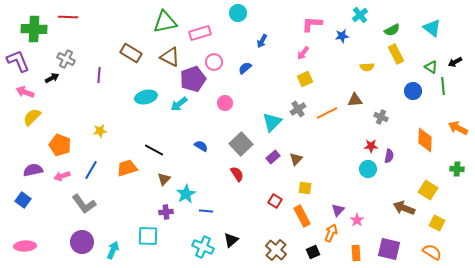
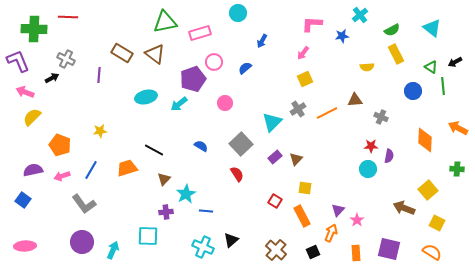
brown rectangle at (131, 53): moved 9 px left
brown triangle at (170, 57): moved 15 px left, 3 px up; rotated 10 degrees clockwise
purple rectangle at (273, 157): moved 2 px right
yellow square at (428, 190): rotated 18 degrees clockwise
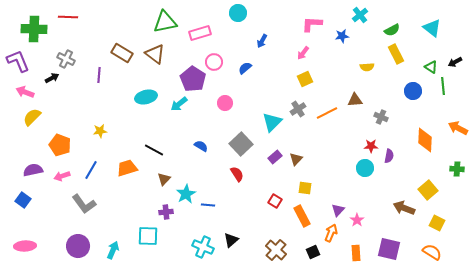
purple pentagon at (193, 79): rotated 20 degrees counterclockwise
cyan circle at (368, 169): moved 3 px left, 1 px up
blue line at (206, 211): moved 2 px right, 6 px up
purple circle at (82, 242): moved 4 px left, 4 px down
